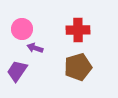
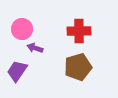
red cross: moved 1 px right, 1 px down
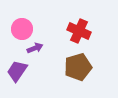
red cross: rotated 25 degrees clockwise
purple arrow: rotated 140 degrees clockwise
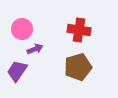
red cross: moved 1 px up; rotated 15 degrees counterclockwise
purple arrow: moved 1 px down
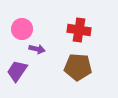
purple arrow: moved 2 px right; rotated 35 degrees clockwise
brown pentagon: rotated 20 degrees clockwise
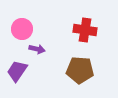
red cross: moved 6 px right
brown pentagon: moved 2 px right, 3 px down
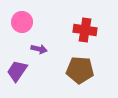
pink circle: moved 7 px up
purple arrow: moved 2 px right
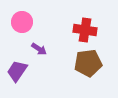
purple arrow: rotated 21 degrees clockwise
brown pentagon: moved 8 px right, 7 px up; rotated 12 degrees counterclockwise
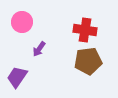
purple arrow: rotated 91 degrees clockwise
brown pentagon: moved 2 px up
purple trapezoid: moved 6 px down
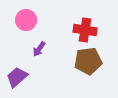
pink circle: moved 4 px right, 2 px up
purple trapezoid: rotated 15 degrees clockwise
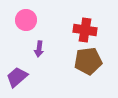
purple arrow: rotated 28 degrees counterclockwise
